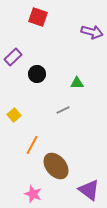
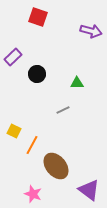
purple arrow: moved 1 px left, 1 px up
yellow square: moved 16 px down; rotated 24 degrees counterclockwise
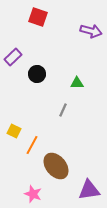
gray line: rotated 40 degrees counterclockwise
purple triangle: rotated 45 degrees counterclockwise
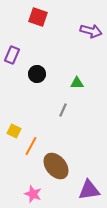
purple rectangle: moved 1 px left, 2 px up; rotated 24 degrees counterclockwise
orange line: moved 1 px left, 1 px down
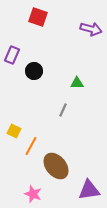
purple arrow: moved 2 px up
black circle: moved 3 px left, 3 px up
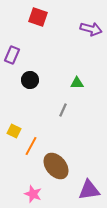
black circle: moved 4 px left, 9 px down
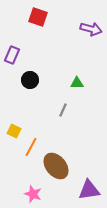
orange line: moved 1 px down
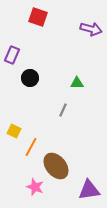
black circle: moved 2 px up
pink star: moved 2 px right, 7 px up
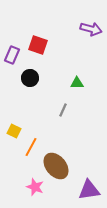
red square: moved 28 px down
